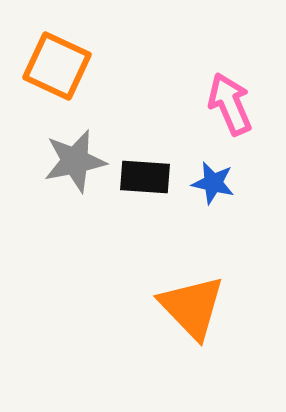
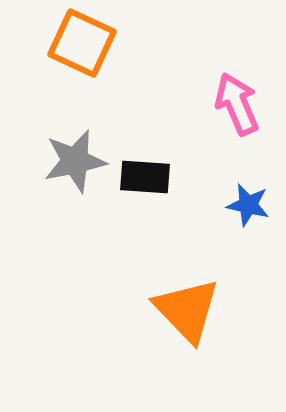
orange square: moved 25 px right, 23 px up
pink arrow: moved 7 px right
blue star: moved 35 px right, 22 px down
orange triangle: moved 5 px left, 3 px down
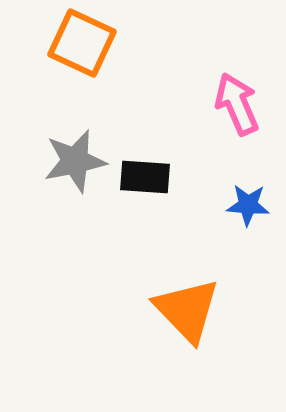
blue star: rotated 9 degrees counterclockwise
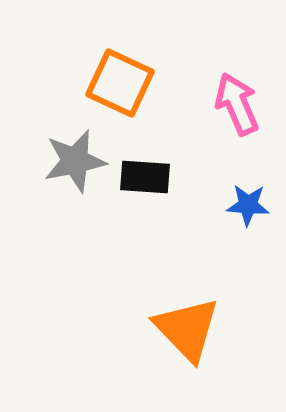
orange square: moved 38 px right, 40 px down
orange triangle: moved 19 px down
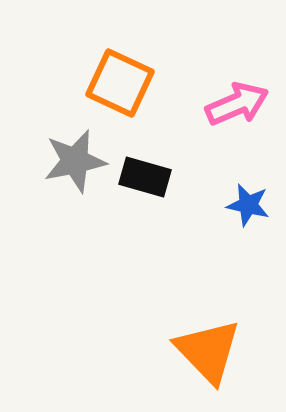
pink arrow: rotated 90 degrees clockwise
black rectangle: rotated 12 degrees clockwise
blue star: rotated 9 degrees clockwise
orange triangle: moved 21 px right, 22 px down
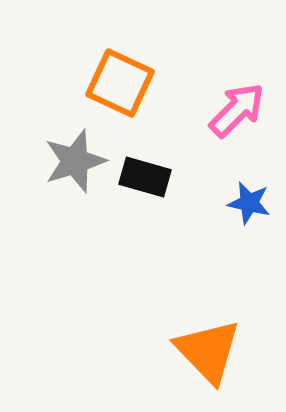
pink arrow: moved 6 px down; rotated 22 degrees counterclockwise
gray star: rotated 6 degrees counterclockwise
blue star: moved 1 px right, 2 px up
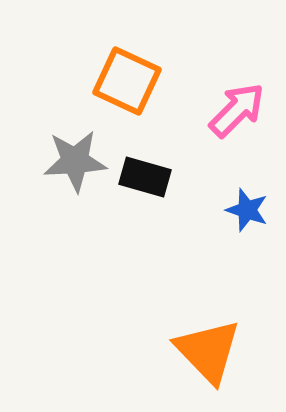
orange square: moved 7 px right, 2 px up
gray star: rotated 14 degrees clockwise
blue star: moved 2 px left, 7 px down; rotated 6 degrees clockwise
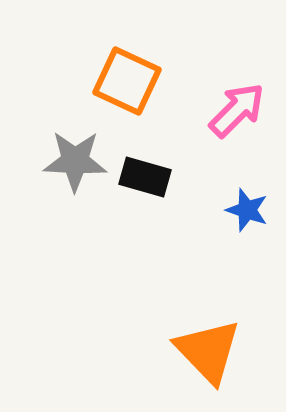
gray star: rotated 6 degrees clockwise
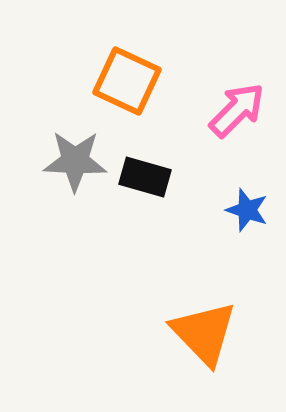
orange triangle: moved 4 px left, 18 px up
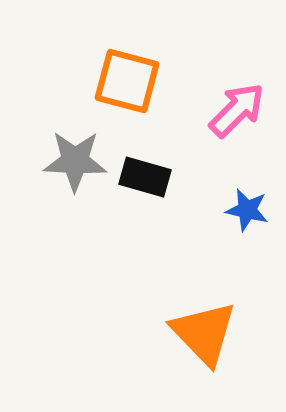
orange square: rotated 10 degrees counterclockwise
blue star: rotated 6 degrees counterclockwise
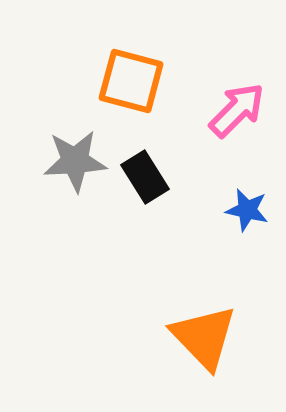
orange square: moved 4 px right
gray star: rotated 6 degrees counterclockwise
black rectangle: rotated 42 degrees clockwise
orange triangle: moved 4 px down
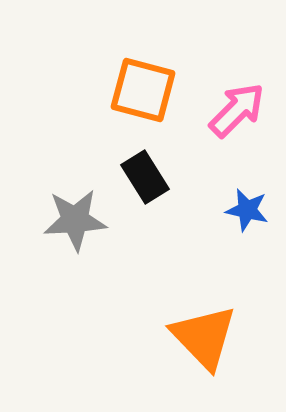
orange square: moved 12 px right, 9 px down
gray star: moved 59 px down
